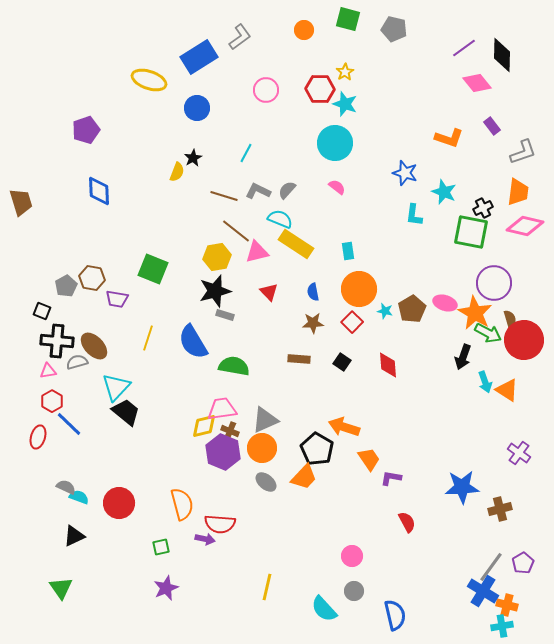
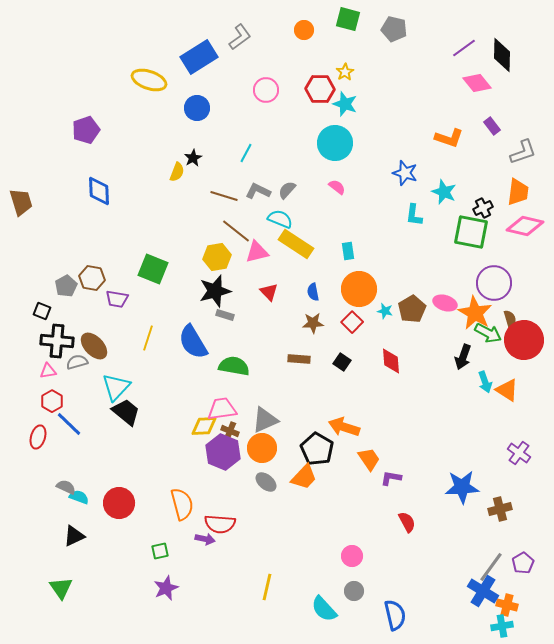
red diamond at (388, 365): moved 3 px right, 4 px up
yellow diamond at (204, 426): rotated 12 degrees clockwise
green square at (161, 547): moved 1 px left, 4 px down
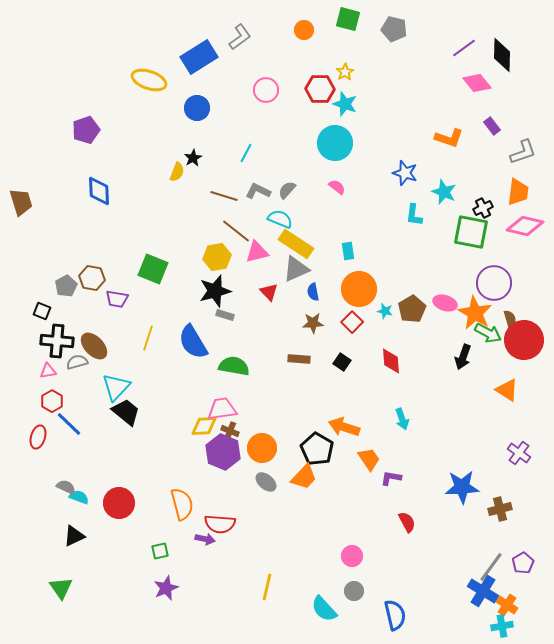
cyan arrow at (485, 382): moved 83 px left, 37 px down
gray triangle at (265, 420): moved 31 px right, 151 px up
orange cross at (507, 605): rotated 20 degrees clockwise
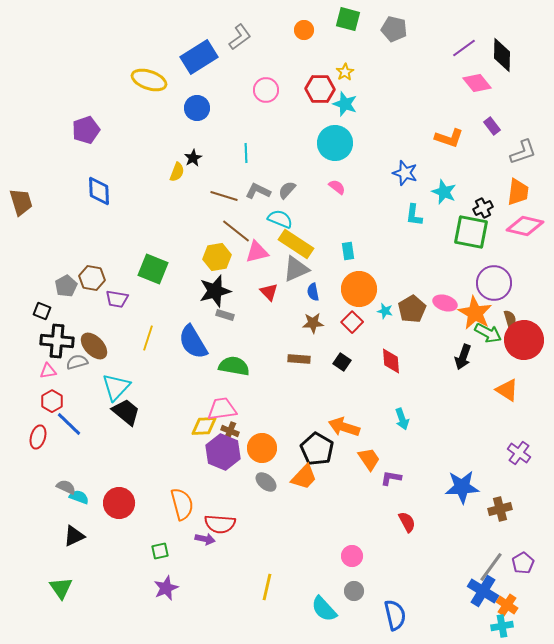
cyan line at (246, 153): rotated 30 degrees counterclockwise
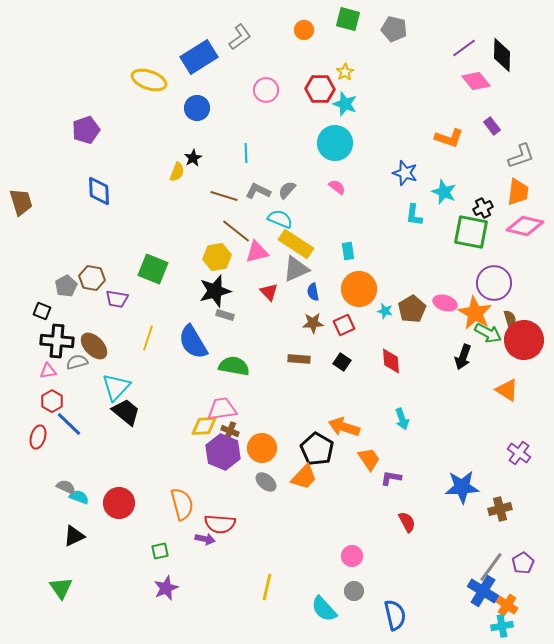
pink diamond at (477, 83): moved 1 px left, 2 px up
gray L-shape at (523, 152): moved 2 px left, 4 px down
red square at (352, 322): moved 8 px left, 3 px down; rotated 20 degrees clockwise
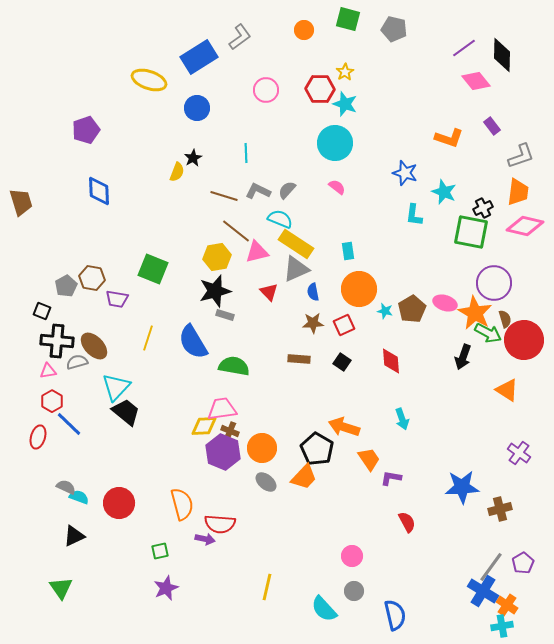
brown semicircle at (510, 319): moved 5 px left
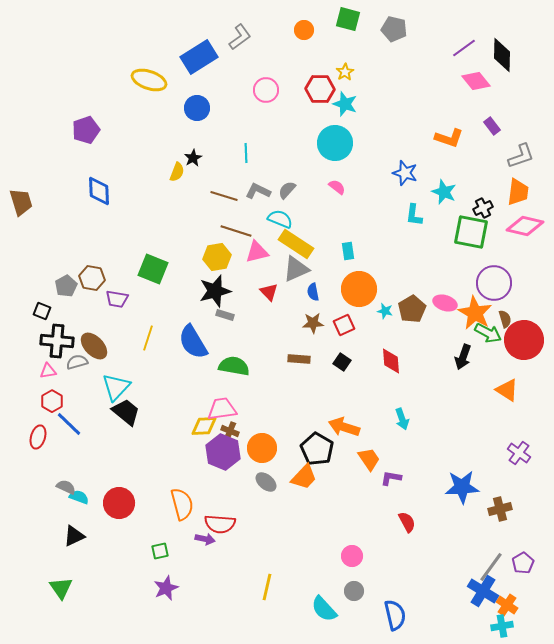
brown line at (236, 231): rotated 20 degrees counterclockwise
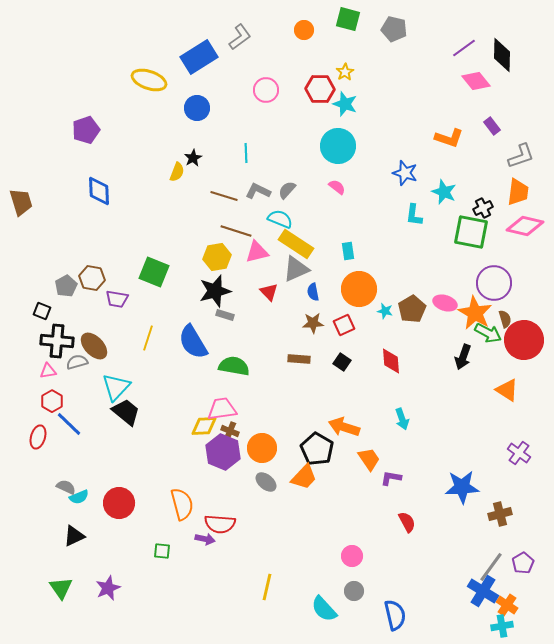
cyan circle at (335, 143): moved 3 px right, 3 px down
green square at (153, 269): moved 1 px right, 3 px down
cyan semicircle at (79, 497): rotated 138 degrees clockwise
brown cross at (500, 509): moved 5 px down
green square at (160, 551): moved 2 px right; rotated 18 degrees clockwise
purple star at (166, 588): moved 58 px left
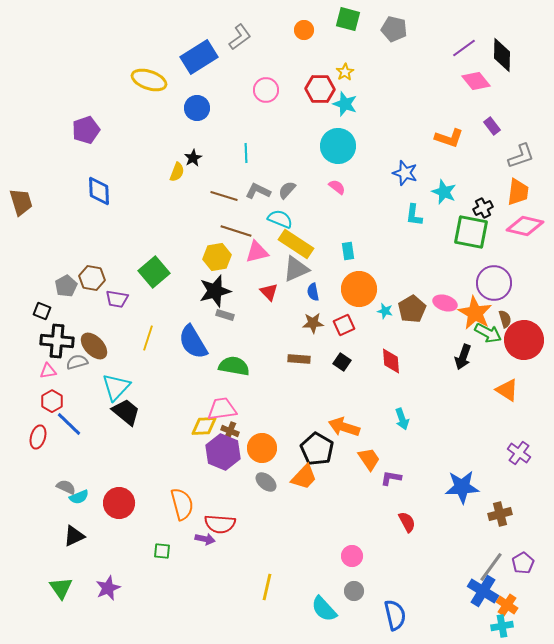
green square at (154, 272): rotated 28 degrees clockwise
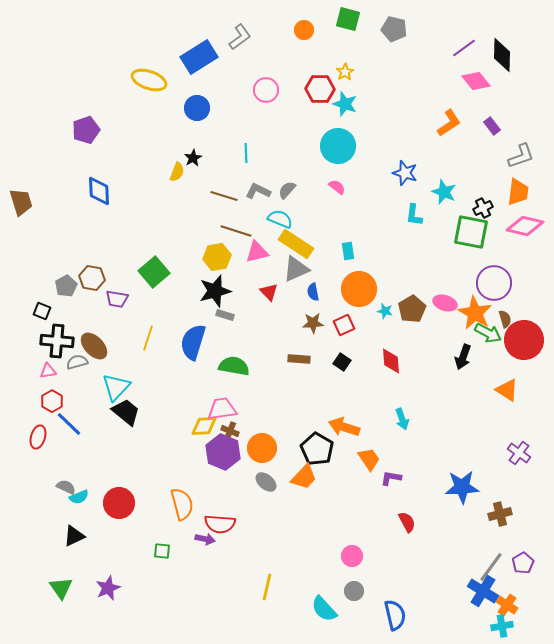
orange L-shape at (449, 138): moved 15 px up; rotated 52 degrees counterclockwise
blue semicircle at (193, 342): rotated 48 degrees clockwise
